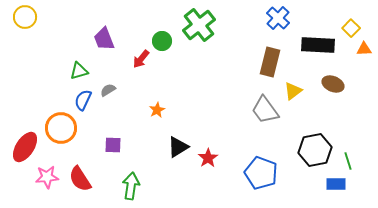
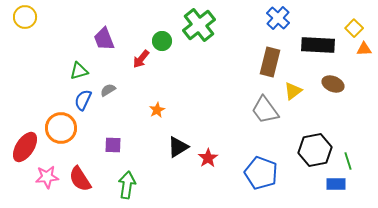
yellow square: moved 3 px right
green arrow: moved 4 px left, 1 px up
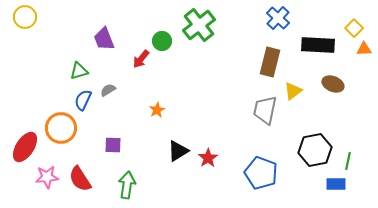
gray trapezoid: rotated 48 degrees clockwise
black triangle: moved 4 px down
green line: rotated 30 degrees clockwise
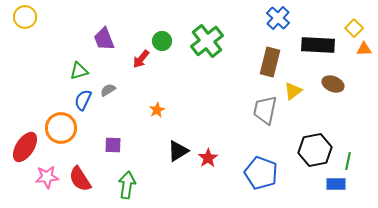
green cross: moved 8 px right, 16 px down
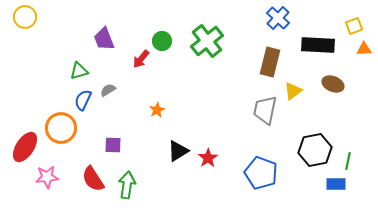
yellow square: moved 2 px up; rotated 24 degrees clockwise
red semicircle: moved 13 px right
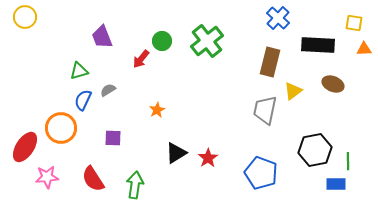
yellow square: moved 3 px up; rotated 30 degrees clockwise
purple trapezoid: moved 2 px left, 2 px up
purple square: moved 7 px up
black triangle: moved 2 px left, 2 px down
green line: rotated 12 degrees counterclockwise
green arrow: moved 8 px right
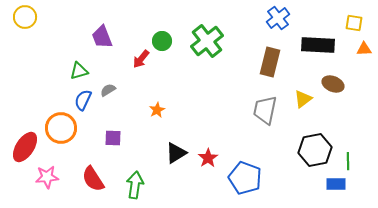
blue cross: rotated 10 degrees clockwise
yellow triangle: moved 10 px right, 8 px down
blue pentagon: moved 16 px left, 5 px down
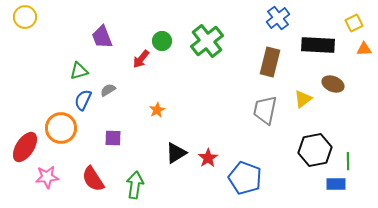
yellow square: rotated 36 degrees counterclockwise
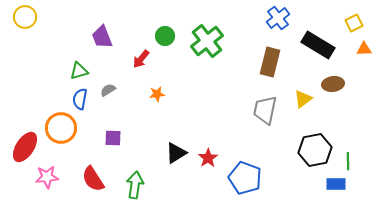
green circle: moved 3 px right, 5 px up
black rectangle: rotated 28 degrees clockwise
brown ellipse: rotated 30 degrees counterclockwise
blue semicircle: moved 3 px left, 1 px up; rotated 15 degrees counterclockwise
orange star: moved 16 px up; rotated 21 degrees clockwise
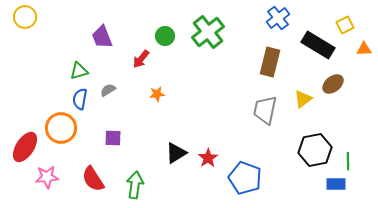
yellow square: moved 9 px left, 2 px down
green cross: moved 1 px right, 9 px up
brown ellipse: rotated 30 degrees counterclockwise
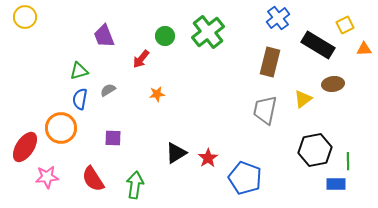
purple trapezoid: moved 2 px right, 1 px up
brown ellipse: rotated 30 degrees clockwise
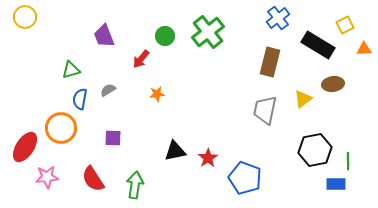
green triangle: moved 8 px left, 1 px up
black triangle: moved 1 px left, 2 px up; rotated 20 degrees clockwise
